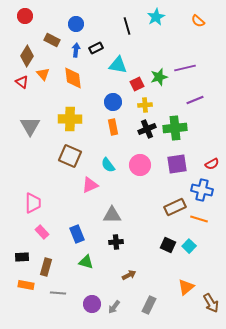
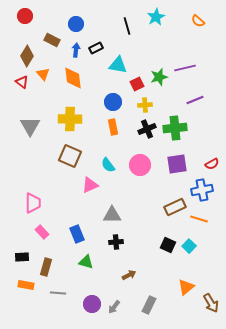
blue cross at (202, 190): rotated 25 degrees counterclockwise
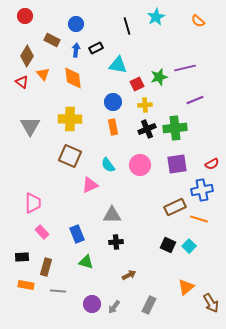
gray line at (58, 293): moved 2 px up
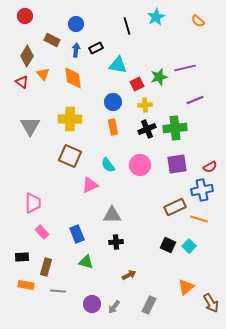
red semicircle at (212, 164): moved 2 px left, 3 px down
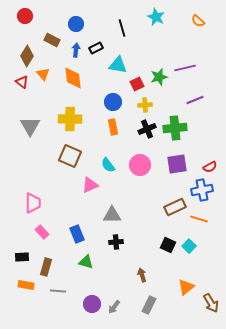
cyan star at (156, 17): rotated 18 degrees counterclockwise
black line at (127, 26): moved 5 px left, 2 px down
brown arrow at (129, 275): moved 13 px right; rotated 80 degrees counterclockwise
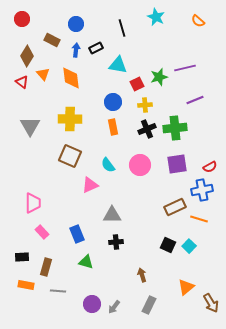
red circle at (25, 16): moved 3 px left, 3 px down
orange diamond at (73, 78): moved 2 px left
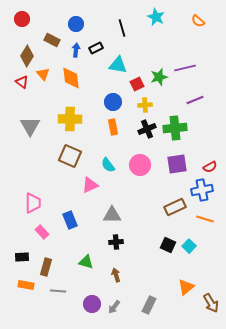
orange line at (199, 219): moved 6 px right
blue rectangle at (77, 234): moved 7 px left, 14 px up
brown arrow at (142, 275): moved 26 px left
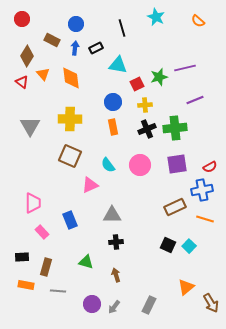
blue arrow at (76, 50): moved 1 px left, 2 px up
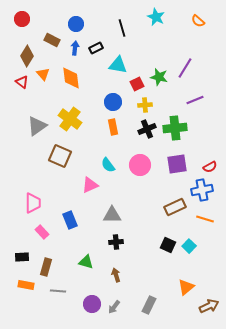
purple line at (185, 68): rotated 45 degrees counterclockwise
green star at (159, 77): rotated 30 degrees clockwise
yellow cross at (70, 119): rotated 35 degrees clockwise
gray triangle at (30, 126): moved 7 px right; rotated 25 degrees clockwise
brown square at (70, 156): moved 10 px left
brown arrow at (211, 303): moved 2 px left, 3 px down; rotated 84 degrees counterclockwise
